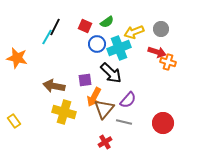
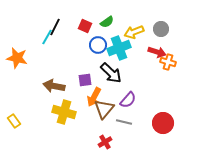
blue circle: moved 1 px right, 1 px down
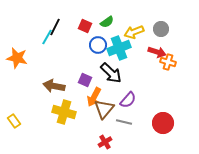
purple square: rotated 32 degrees clockwise
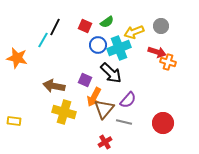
gray circle: moved 3 px up
cyan line: moved 4 px left, 3 px down
yellow rectangle: rotated 48 degrees counterclockwise
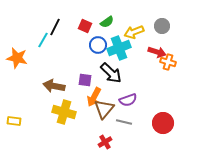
gray circle: moved 1 px right
purple square: rotated 16 degrees counterclockwise
purple semicircle: rotated 30 degrees clockwise
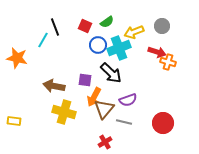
black line: rotated 48 degrees counterclockwise
